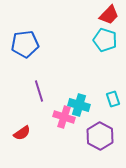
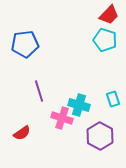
pink cross: moved 2 px left, 1 px down
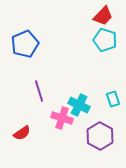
red trapezoid: moved 6 px left, 1 px down
blue pentagon: rotated 16 degrees counterclockwise
cyan cross: rotated 10 degrees clockwise
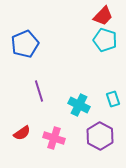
pink cross: moved 8 px left, 20 px down
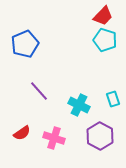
purple line: rotated 25 degrees counterclockwise
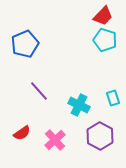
cyan rectangle: moved 1 px up
pink cross: moved 1 px right, 2 px down; rotated 30 degrees clockwise
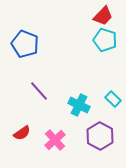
blue pentagon: rotated 28 degrees counterclockwise
cyan rectangle: moved 1 px down; rotated 28 degrees counterclockwise
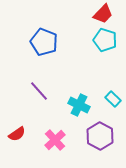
red trapezoid: moved 2 px up
blue pentagon: moved 19 px right, 2 px up
red semicircle: moved 5 px left, 1 px down
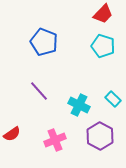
cyan pentagon: moved 2 px left, 6 px down
red semicircle: moved 5 px left
pink cross: rotated 20 degrees clockwise
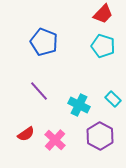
red semicircle: moved 14 px right
pink cross: rotated 25 degrees counterclockwise
